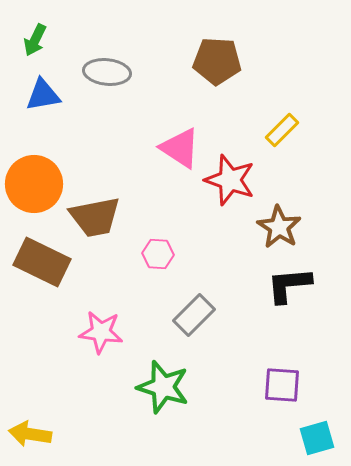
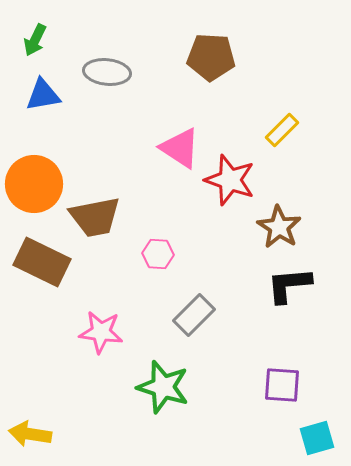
brown pentagon: moved 6 px left, 4 px up
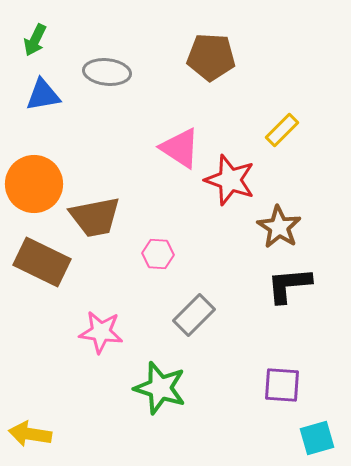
green star: moved 3 px left, 1 px down
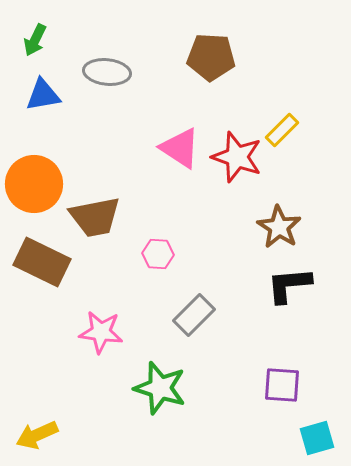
red star: moved 7 px right, 23 px up
yellow arrow: moved 7 px right, 1 px down; rotated 33 degrees counterclockwise
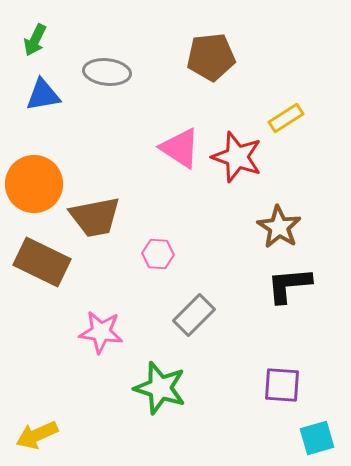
brown pentagon: rotated 9 degrees counterclockwise
yellow rectangle: moved 4 px right, 12 px up; rotated 12 degrees clockwise
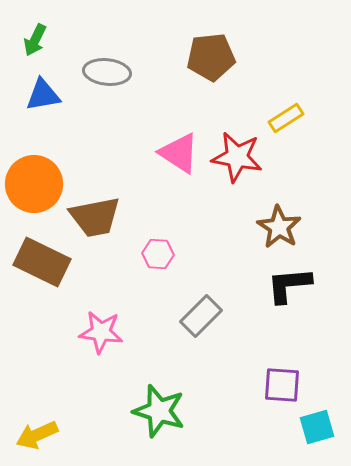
pink triangle: moved 1 px left, 5 px down
red star: rotated 9 degrees counterclockwise
gray rectangle: moved 7 px right, 1 px down
green star: moved 1 px left, 23 px down
cyan square: moved 11 px up
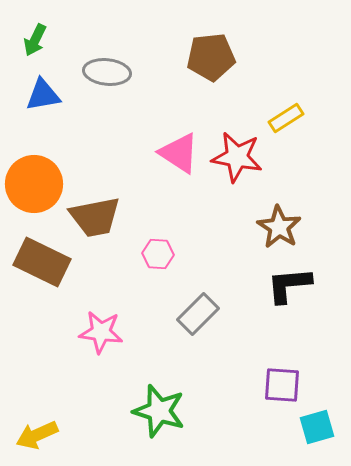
gray rectangle: moved 3 px left, 2 px up
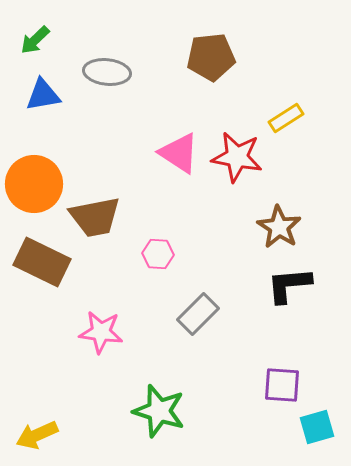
green arrow: rotated 20 degrees clockwise
